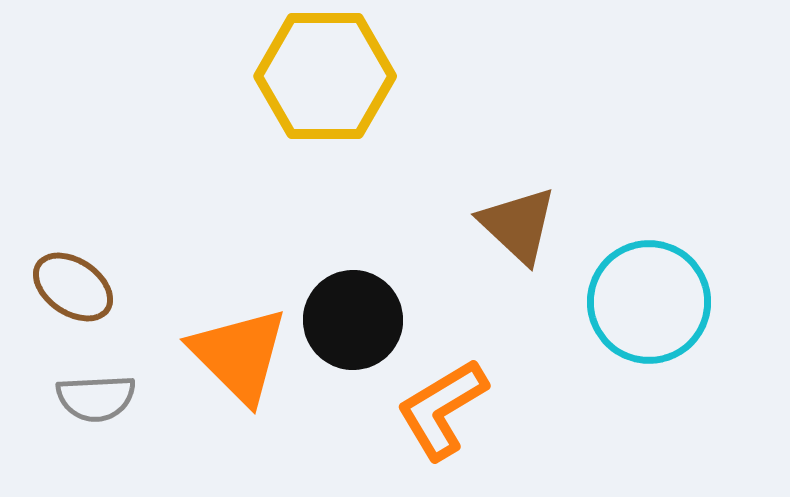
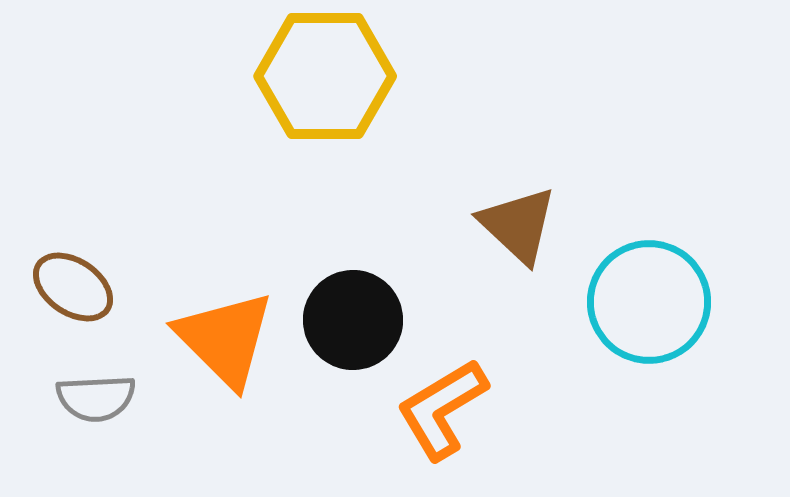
orange triangle: moved 14 px left, 16 px up
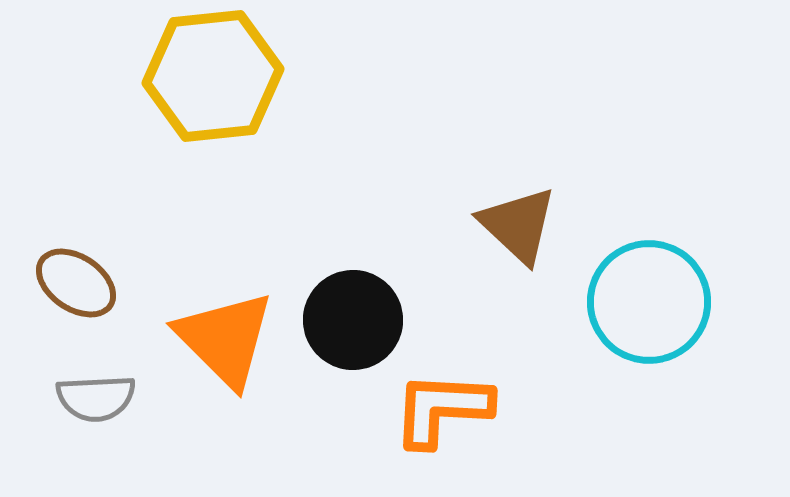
yellow hexagon: moved 112 px left; rotated 6 degrees counterclockwise
brown ellipse: moved 3 px right, 4 px up
orange L-shape: rotated 34 degrees clockwise
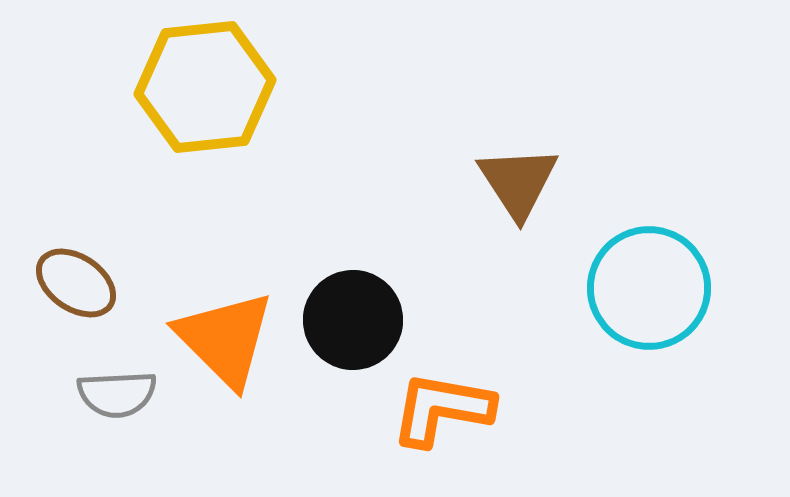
yellow hexagon: moved 8 px left, 11 px down
brown triangle: moved 43 px up; rotated 14 degrees clockwise
cyan circle: moved 14 px up
gray semicircle: moved 21 px right, 4 px up
orange L-shape: rotated 7 degrees clockwise
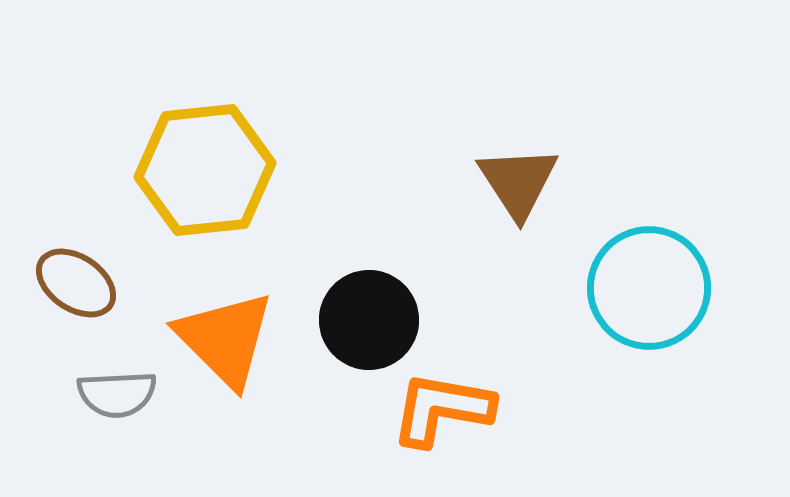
yellow hexagon: moved 83 px down
black circle: moved 16 px right
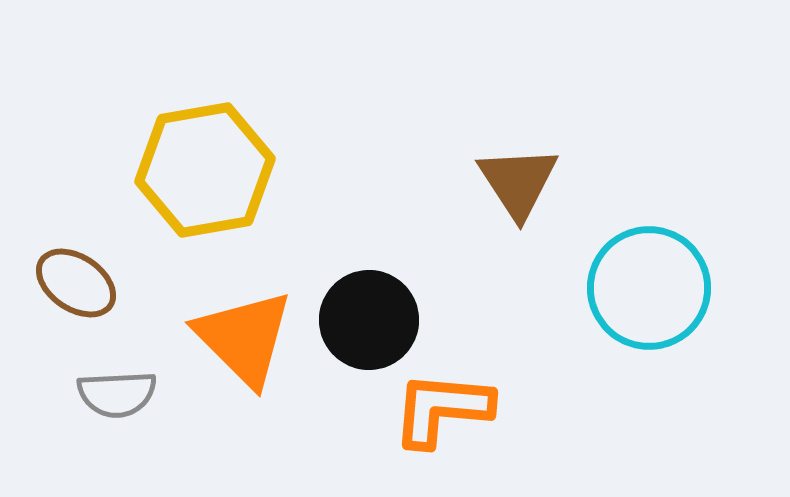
yellow hexagon: rotated 4 degrees counterclockwise
orange triangle: moved 19 px right, 1 px up
orange L-shape: rotated 5 degrees counterclockwise
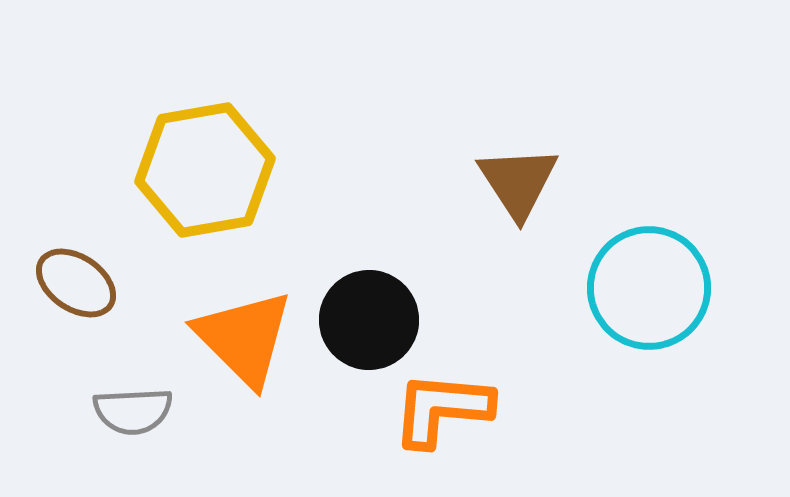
gray semicircle: moved 16 px right, 17 px down
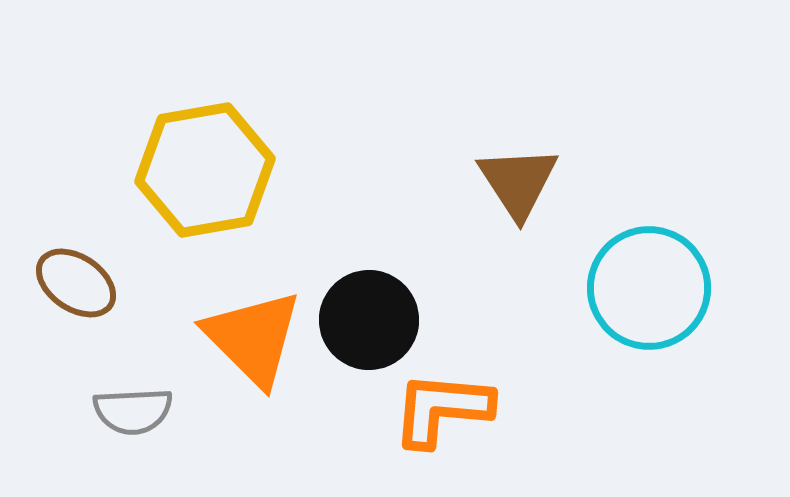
orange triangle: moved 9 px right
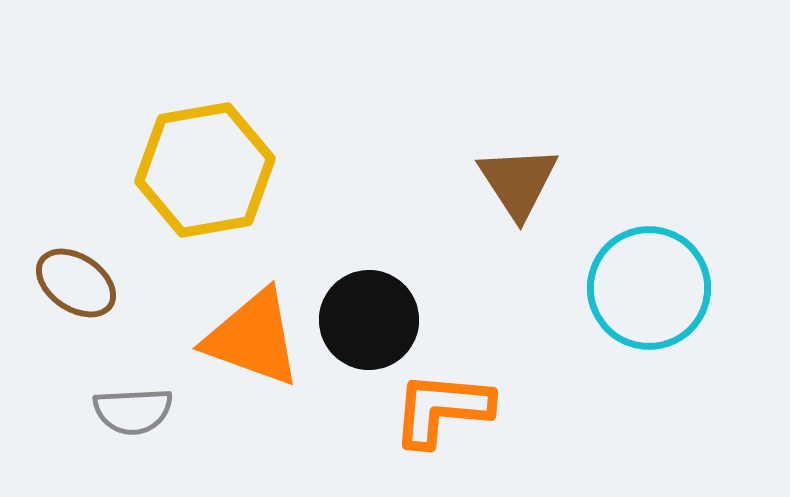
orange triangle: rotated 25 degrees counterclockwise
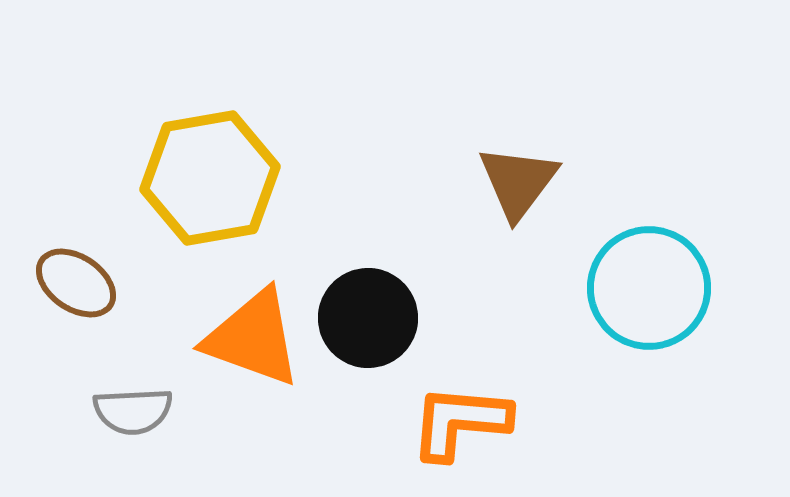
yellow hexagon: moved 5 px right, 8 px down
brown triangle: rotated 10 degrees clockwise
black circle: moved 1 px left, 2 px up
orange L-shape: moved 18 px right, 13 px down
